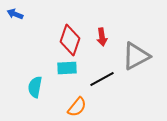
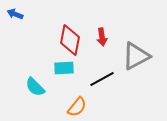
red diamond: rotated 8 degrees counterclockwise
cyan rectangle: moved 3 px left
cyan semicircle: rotated 55 degrees counterclockwise
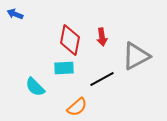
orange semicircle: rotated 10 degrees clockwise
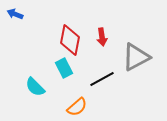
gray triangle: moved 1 px down
cyan rectangle: rotated 66 degrees clockwise
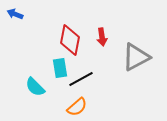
cyan rectangle: moved 4 px left; rotated 18 degrees clockwise
black line: moved 21 px left
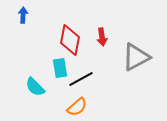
blue arrow: moved 8 px right, 1 px down; rotated 70 degrees clockwise
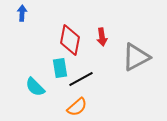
blue arrow: moved 1 px left, 2 px up
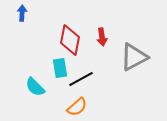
gray triangle: moved 2 px left
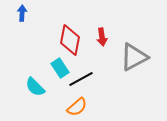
cyan rectangle: rotated 24 degrees counterclockwise
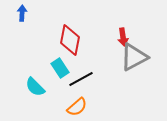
red arrow: moved 21 px right
